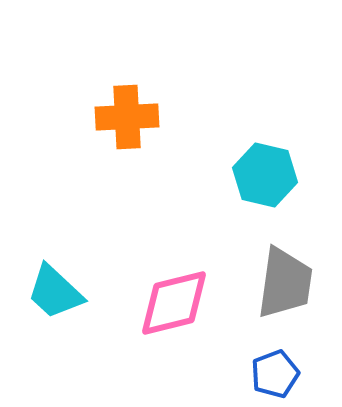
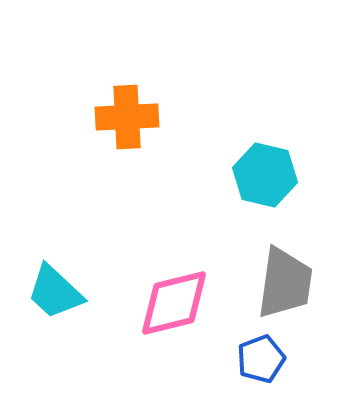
blue pentagon: moved 14 px left, 15 px up
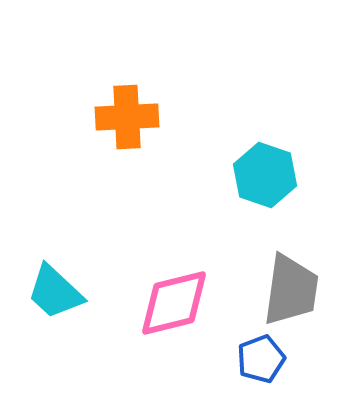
cyan hexagon: rotated 6 degrees clockwise
gray trapezoid: moved 6 px right, 7 px down
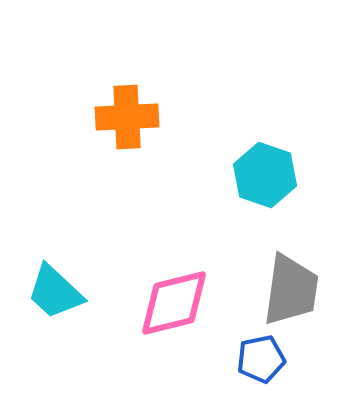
blue pentagon: rotated 9 degrees clockwise
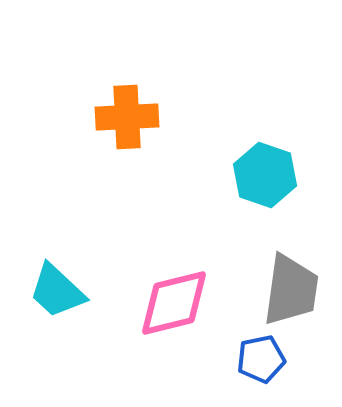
cyan trapezoid: moved 2 px right, 1 px up
